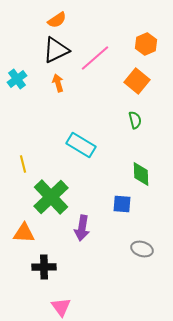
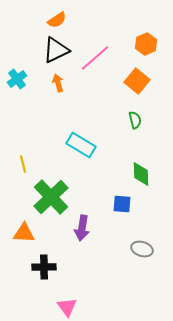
pink triangle: moved 6 px right
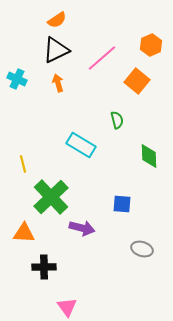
orange hexagon: moved 5 px right, 1 px down
pink line: moved 7 px right
cyan cross: rotated 30 degrees counterclockwise
green semicircle: moved 18 px left
green diamond: moved 8 px right, 18 px up
purple arrow: rotated 85 degrees counterclockwise
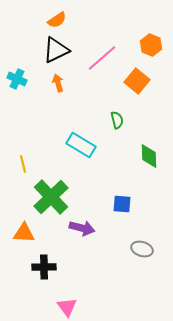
orange hexagon: rotated 15 degrees counterclockwise
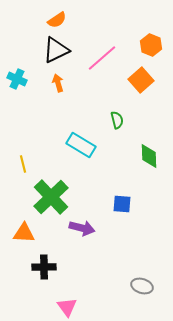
orange square: moved 4 px right, 1 px up; rotated 10 degrees clockwise
gray ellipse: moved 37 px down
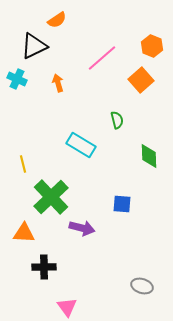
orange hexagon: moved 1 px right, 1 px down
black triangle: moved 22 px left, 4 px up
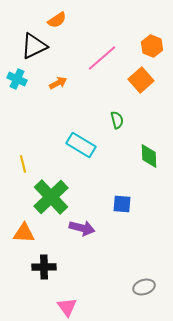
orange arrow: rotated 78 degrees clockwise
gray ellipse: moved 2 px right, 1 px down; rotated 35 degrees counterclockwise
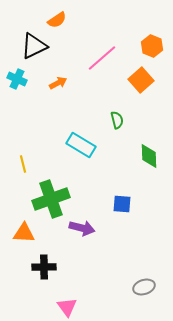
green cross: moved 2 px down; rotated 24 degrees clockwise
